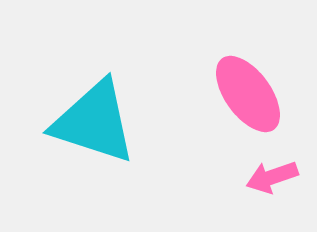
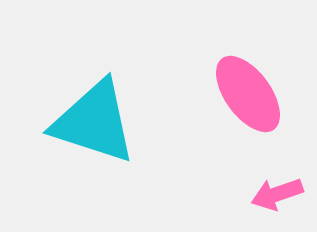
pink arrow: moved 5 px right, 17 px down
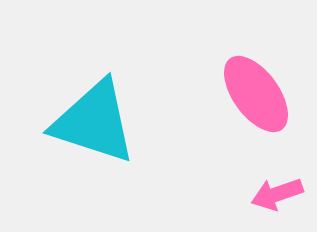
pink ellipse: moved 8 px right
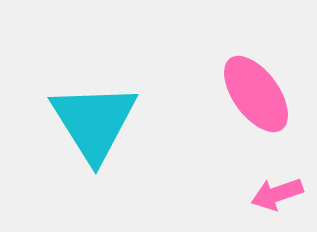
cyan triangle: rotated 40 degrees clockwise
